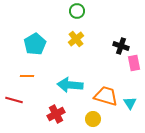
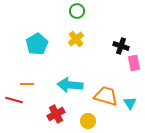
cyan pentagon: moved 2 px right
orange line: moved 8 px down
yellow circle: moved 5 px left, 2 px down
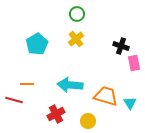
green circle: moved 3 px down
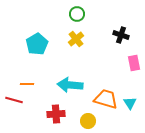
black cross: moved 11 px up
orange trapezoid: moved 3 px down
red cross: rotated 24 degrees clockwise
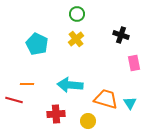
cyan pentagon: rotated 15 degrees counterclockwise
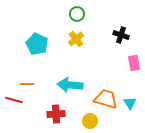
yellow circle: moved 2 px right
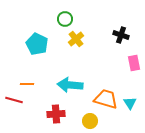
green circle: moved 12 px left, 5 px down
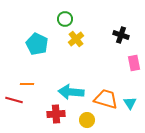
cyan arrow: moved 1 px right, 7 px down
yellow circle: moved 3 px left, 1 px up
